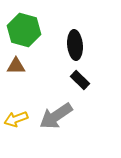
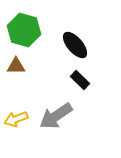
black ellipse: rotated 36 degrees counterclockwise
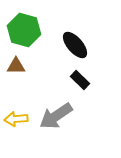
yellow arrow: rotated 15 degrees clockwise
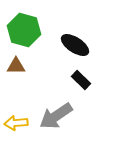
black ellipse: rotated 16 degrees counterclockwise
black rectangle: moved 1 px right
yellow arrow: moved 4 px down
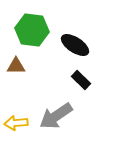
green hexagon: moved 8 px right; rotated 8 degrees counterclockwise
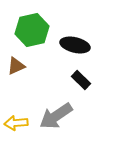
green hexagon: rotated 20 degrees counterclockwise
black ellipse: rotated 20 degrees counterclockwise
brown triangle: rotated 24 degrees counterclockwise
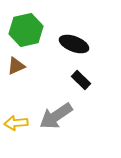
green hexagon: moved 6 px left
black ellipse: moved 1 px left, 1 px up; rotated 8 degrees clockwise
